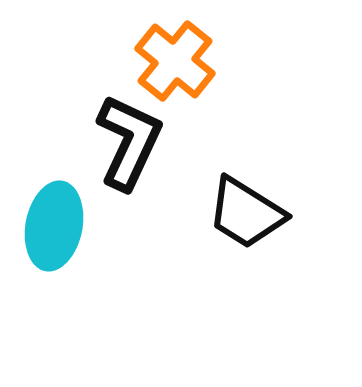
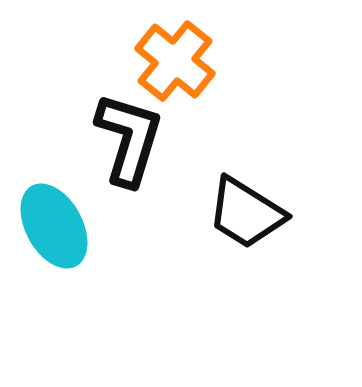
black L-shape: moved 3 px up; rotated 8 degrees counterclockwise
cyan ellipse: rotated 40 degrees counterclockwise
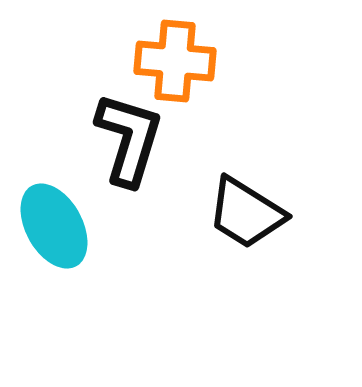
orange cross: rotated 34 degrees counterclockwise
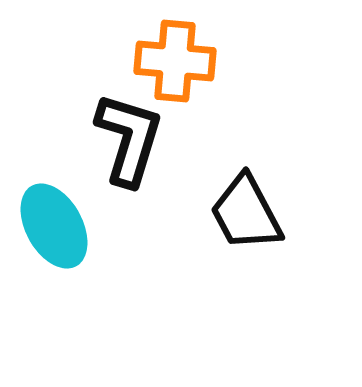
black trapezoid: rotated 30 degrees clockwise
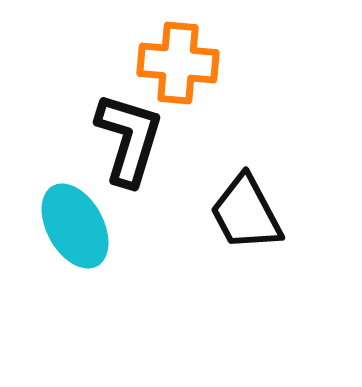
orange cross: moved 3 px right, 2 px down
cyan ellipse: moved 21 px right
